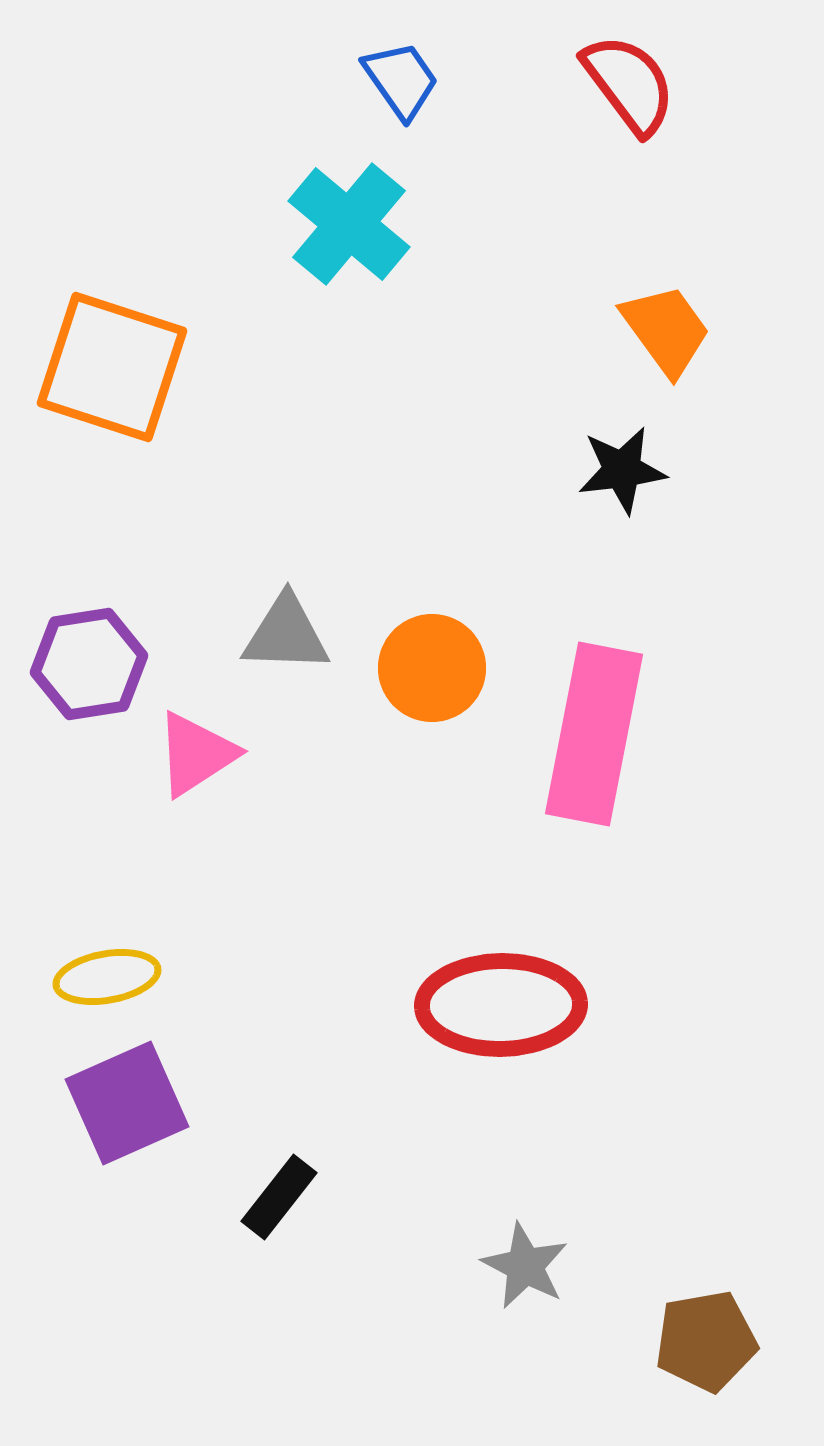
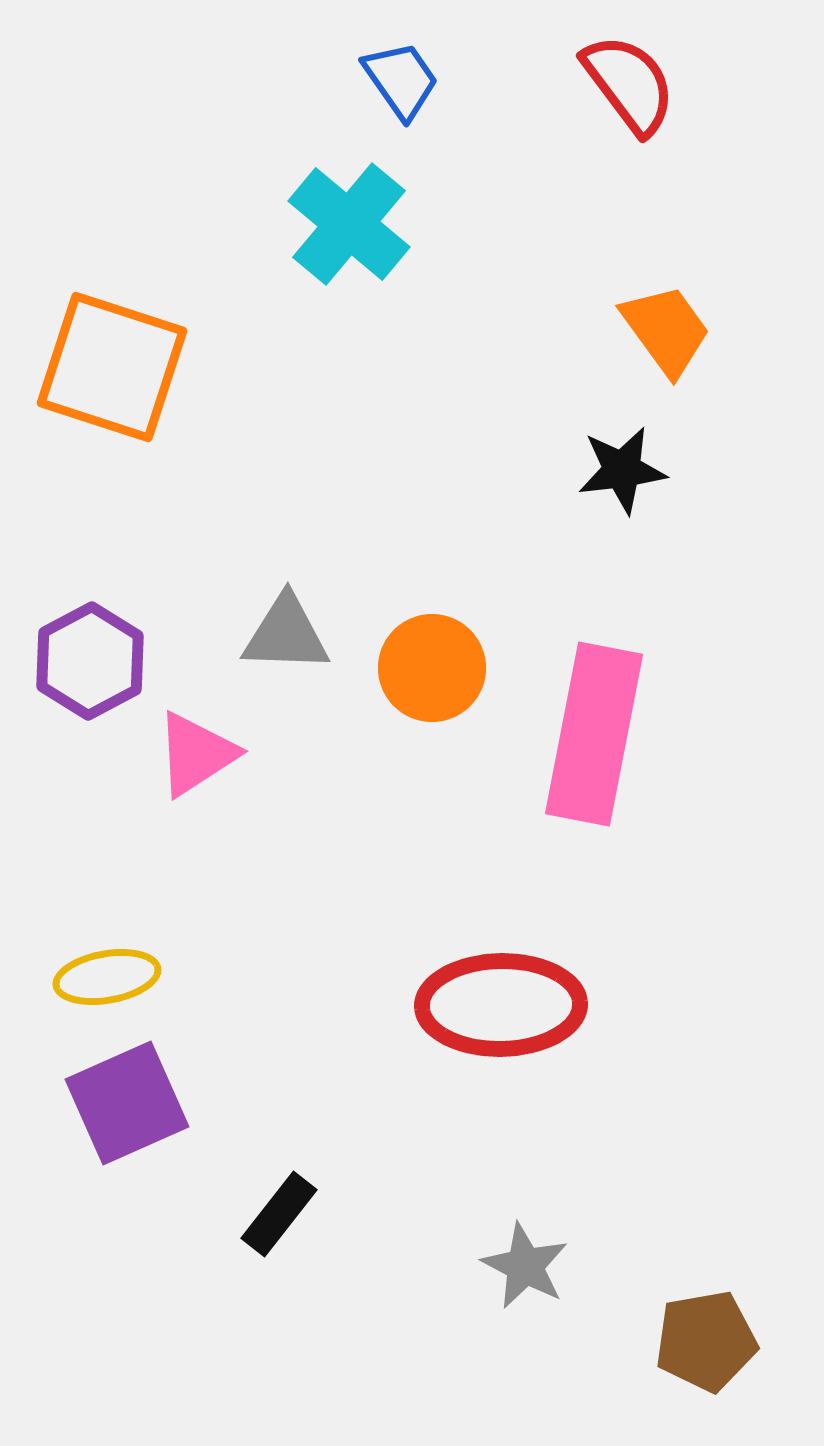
purple hexagon: moved 1 px right, 3 px up; rotated 19 degrees counterclockwise
black rectangle: moved 17 px down
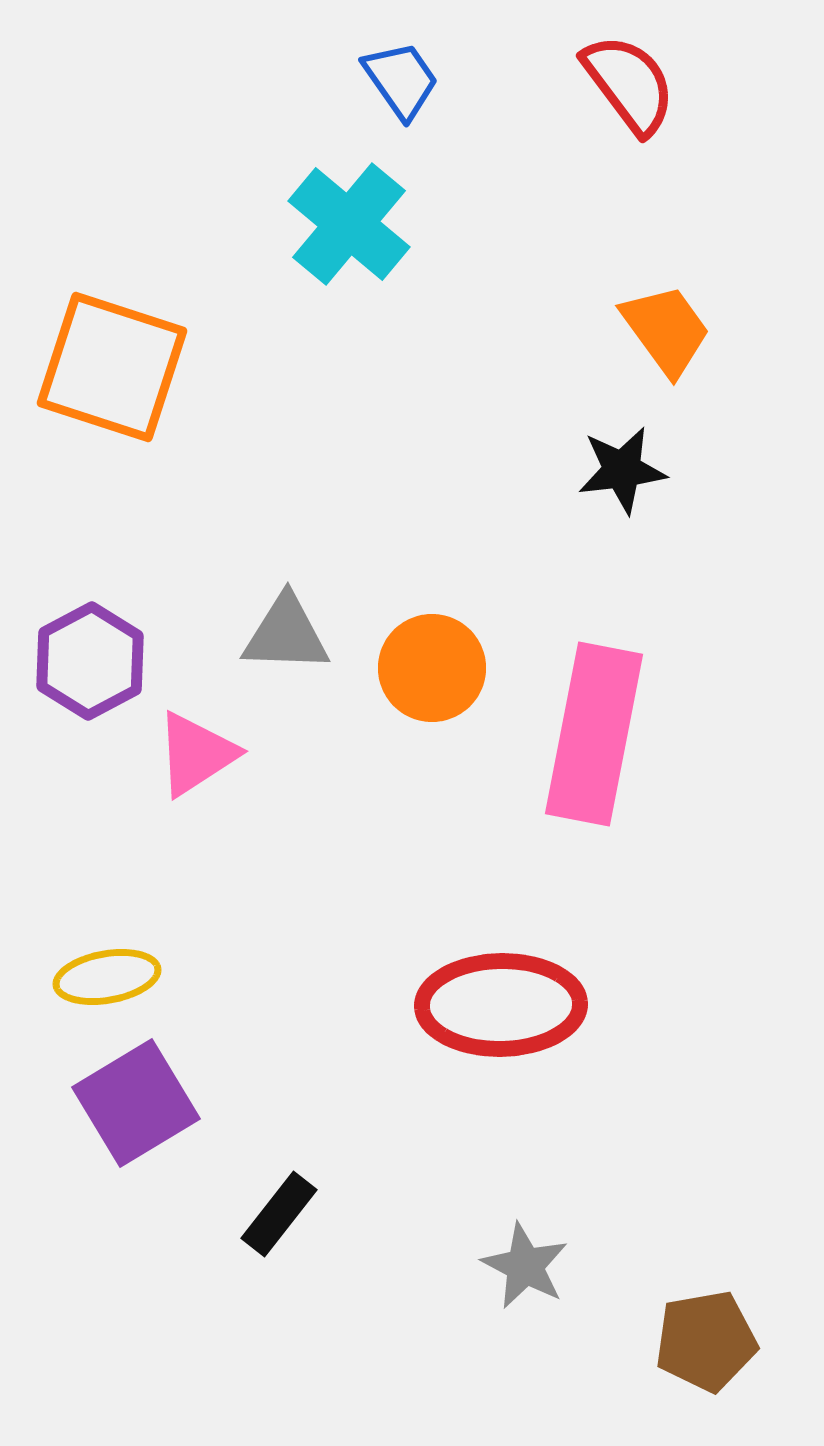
purple square: moved 9 px right; rotated 7 degrees counterclockwise
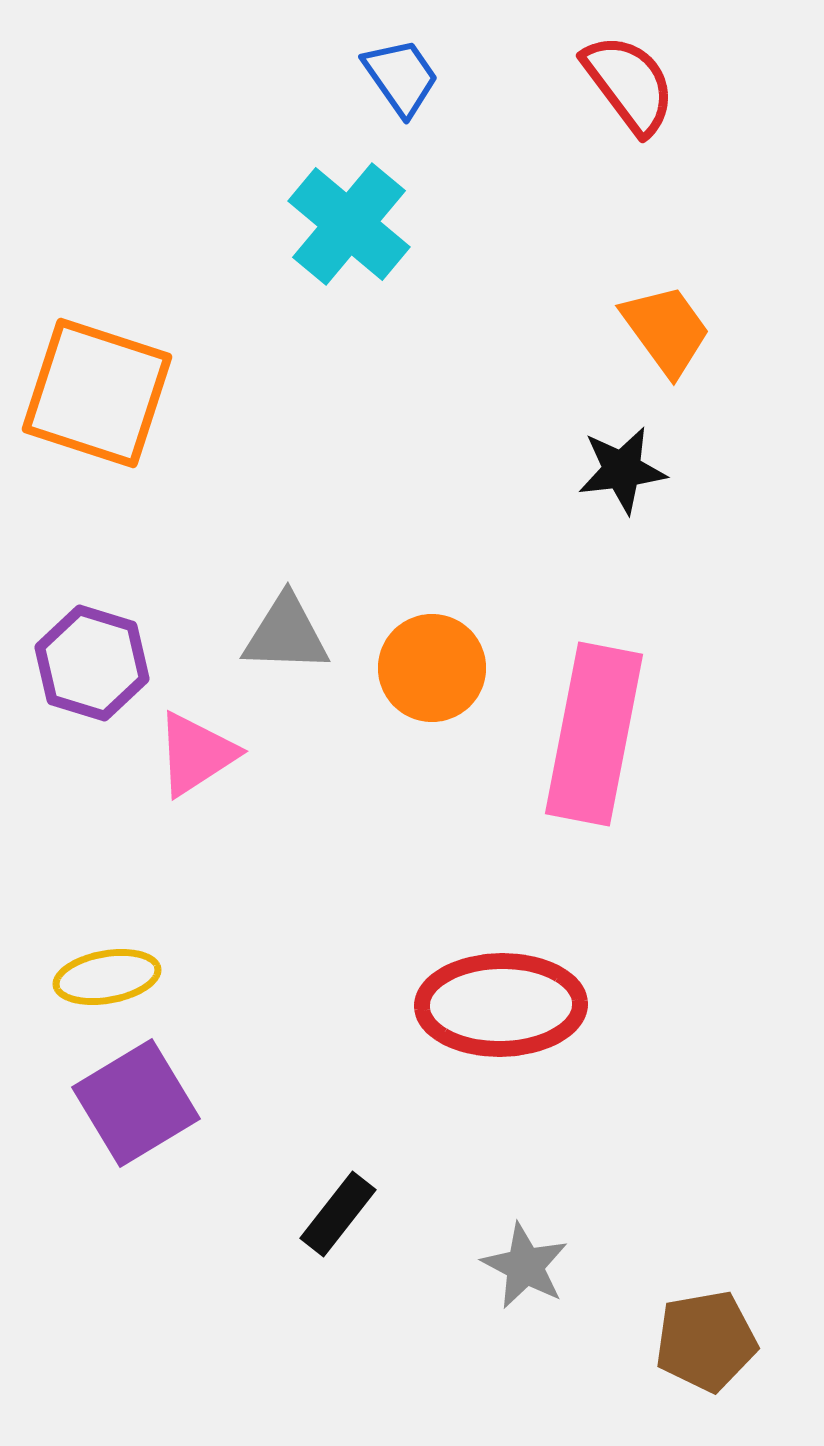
blue trapezoid: moved 3 px up
orange square: moved 15 px left, 26 px down
purple hexagon: moved 2 px right, 2 px down; rotated 15 degrees counterclockwise
black rectangle: moved 59 px right
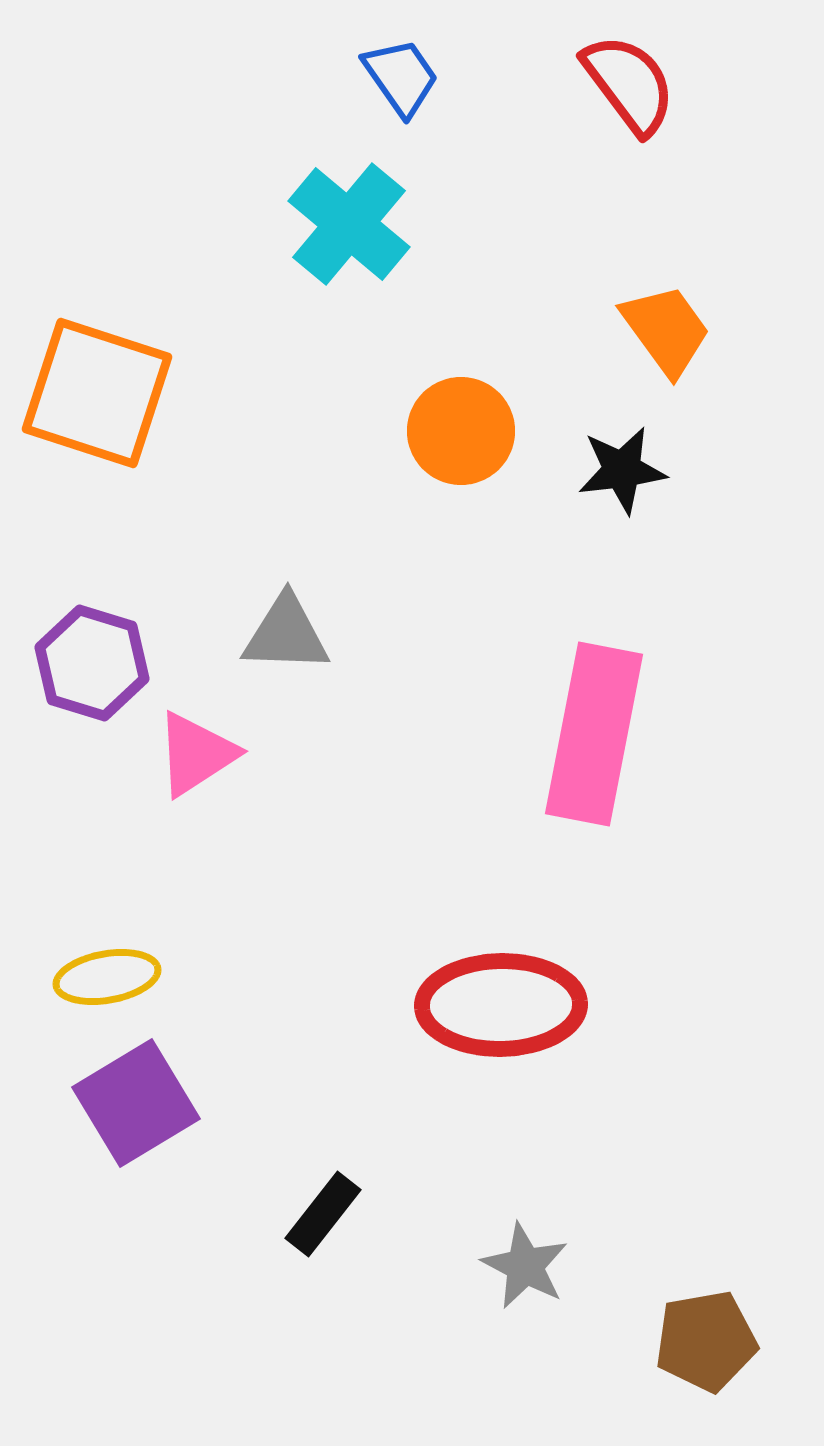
orange circle: moved 29 px right, 237 px up
black rectangle: moved 15 px left
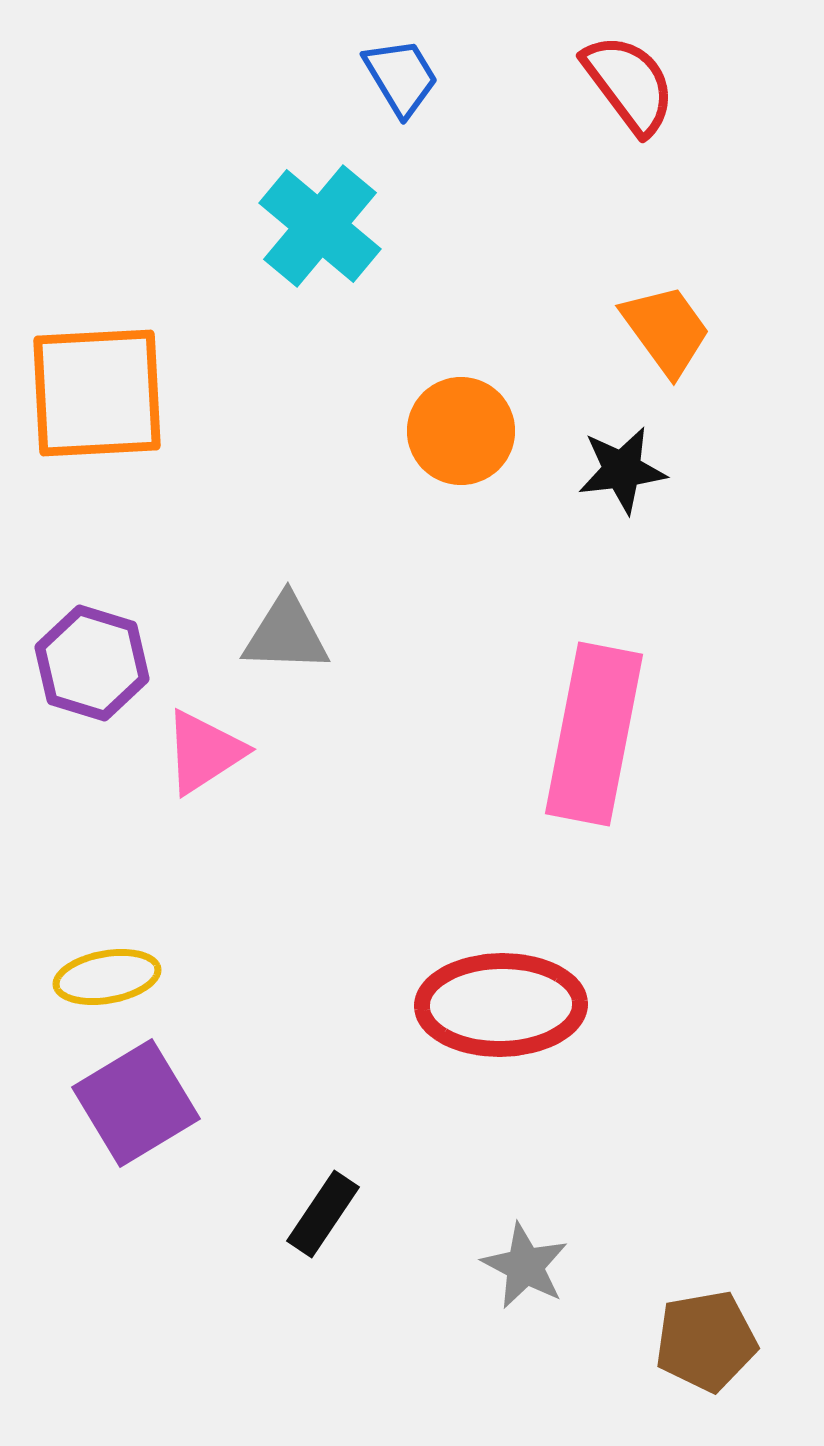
blue trapezoid: rotated 4 degrees clockwise
cyan cross: moved 29 px left, 2 px down
orange square: rotated 21 degrees counterclockwise
pink triangle: moved 8 px right, 2 px up
black rectangle: rotated 4 degrees counterclockwise
